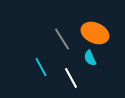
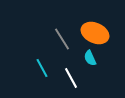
cyan line: moved 1 px right, 1 px down
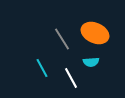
cyan semicircle: moved 1 px right, 4 px down; rotated 70 degrees counterclockwise
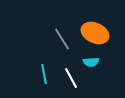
cyan line: moved 2 px right, 6 px down; rotated 18 degrees clockwise
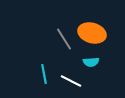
orange ellipse: moved 3 px left; rotated 8 degrees counterclockwise
gray line: moved 2 px right
white line: moved 3 px down; rotated 35 degrees counterclockwise
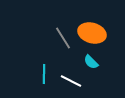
gray line: moved 1 px left, 1 px up
cyan semicircle: rotated 49 degrees clockwise
cyan line: rotated 12 degrees clockwise
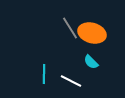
gray line: moved 7 px right, 10 px up
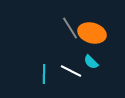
white line: moved 10 px up
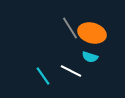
cyan semicircle: moved 1 px left, 5 px up; rotated 28 degrees counterclockwise
cyan line: moved 1 px left, 2 px down; rotated 36 degrees counterclockwise
